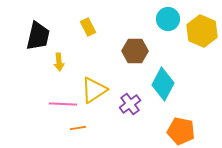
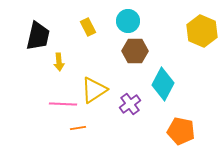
cyan circle: moved 40 px left, 2 px down
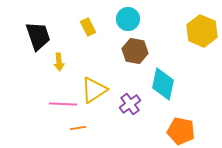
cyan circle: moved 2 px up
black trapezoid: rotated 32 degrees counterclockwise
brown hexagon: rotated 10 degrees clockwise
cyan diamond: rotated 16 degrees counterclockwise
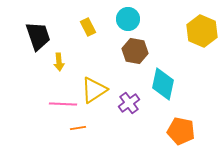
purple cross: moved 1 px left, 1 px up
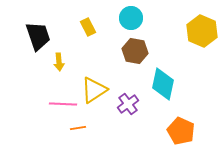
cyan circle: moved 3 px right, 1 px up
purple cross: moved 1 px left, 1 px down
orange pentagon: rotated 12 degrees clockwise
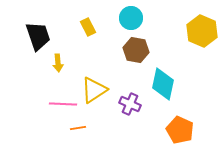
brown hexagon: moved 1 px right, 1 px up
yellow arrow: moved 1 px left, 1 px down
purple cross: moved 2 px right; rotated 30 degrees counterclockwise
orange pentagon: moved 1 px left, 1 px up
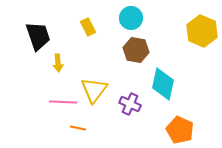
yellow triangle: rotated 20 degrees counterclockwise
pink line: moved 2 px up
orange line: rotated 21 degrees clockwise
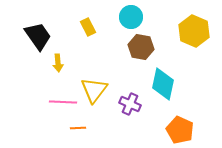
cyan circle: moved 1 px up
yellow hexagon: moved 8 px left
black trapezoid: rotated 16 degrees counterclockwise
brown hexagon: moved 5 px right, 3 px up
orange line: rotated 14 degrees counterclockwise
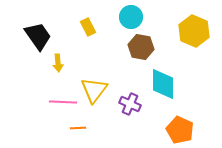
cyan diamond: rotated 12 degrees counterclockwise
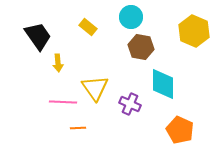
yellow rectangle: rotated 24 degrees counterclockwise
yellow triangle: moved 1 px right, 2 px up; rotated 12 degrees counterclockwise
